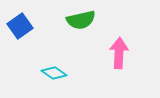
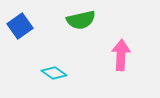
pink arrow: moved 2 px right, 2 px down
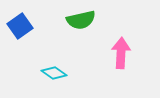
pink arrow: moved 2 px up
